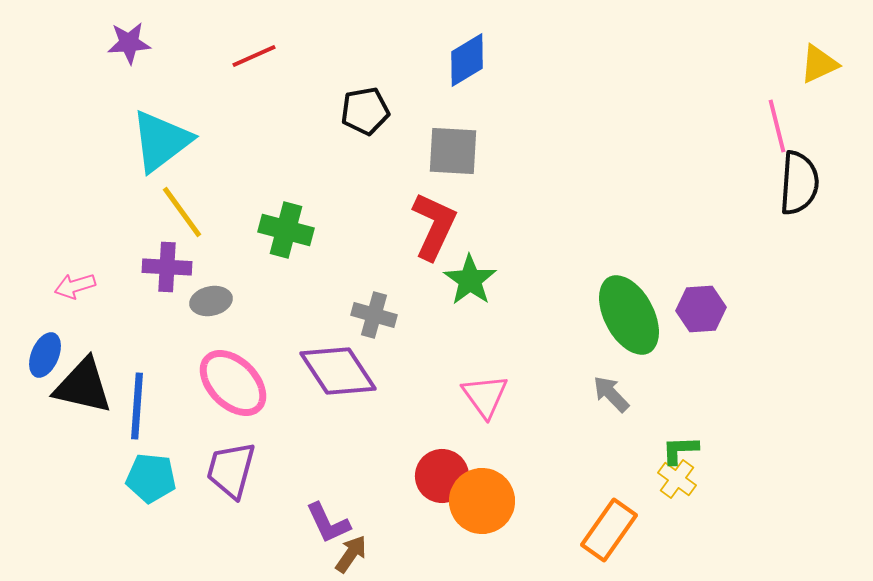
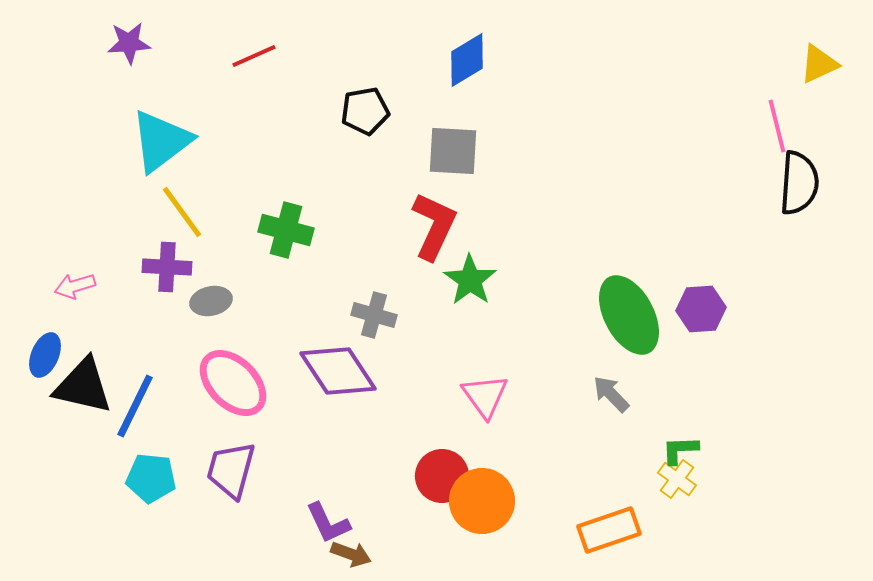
blue line: moved 2 px left; rotated 22 degrees clockwise
orange rectangle: rotated 36 degrees clockwise
brown arrow: rotated 75 degrees clockwise
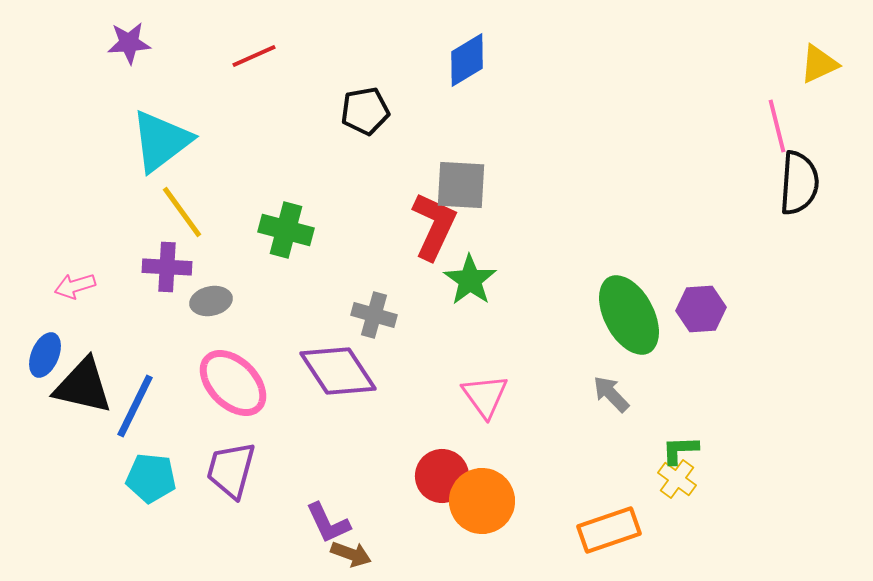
gray square: moved 8 px right, 34 px down
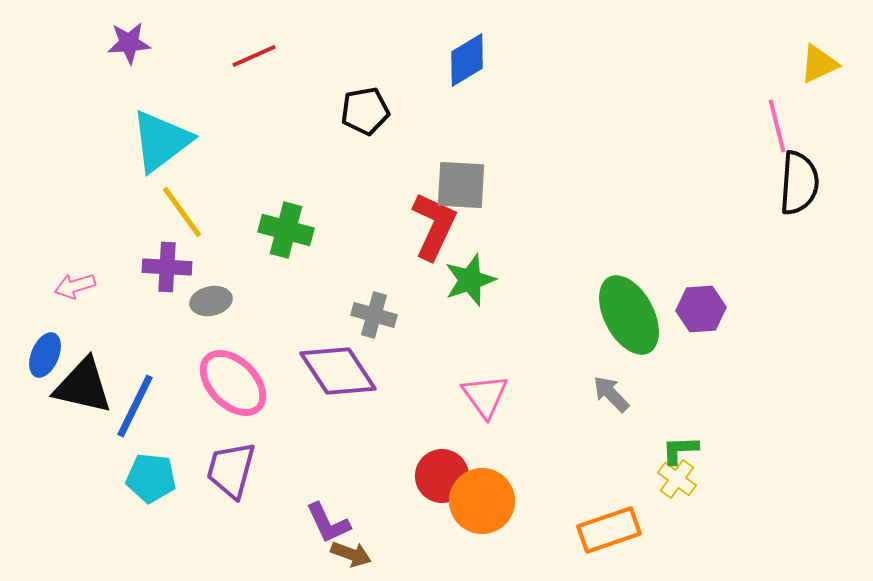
green star: rotated 18 degrees clockwise
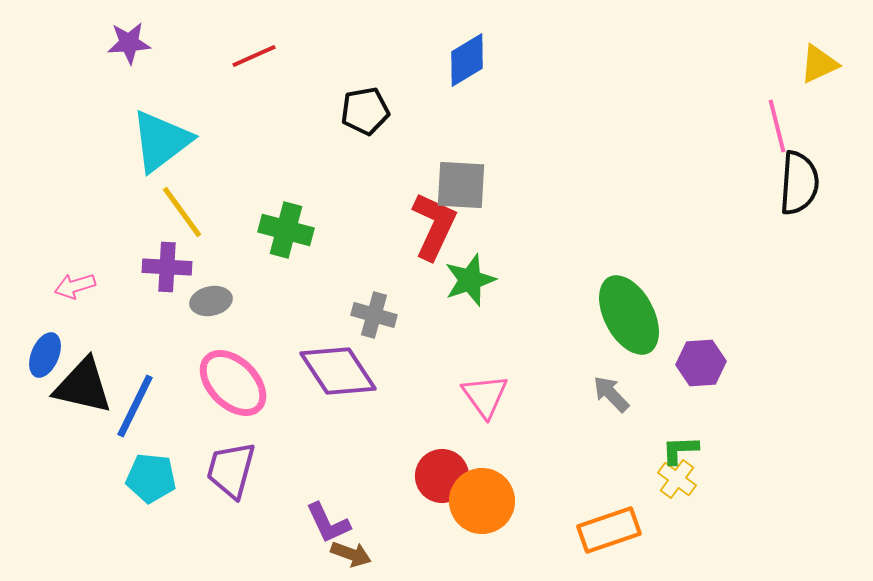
purple hexagon: moved 54 px down
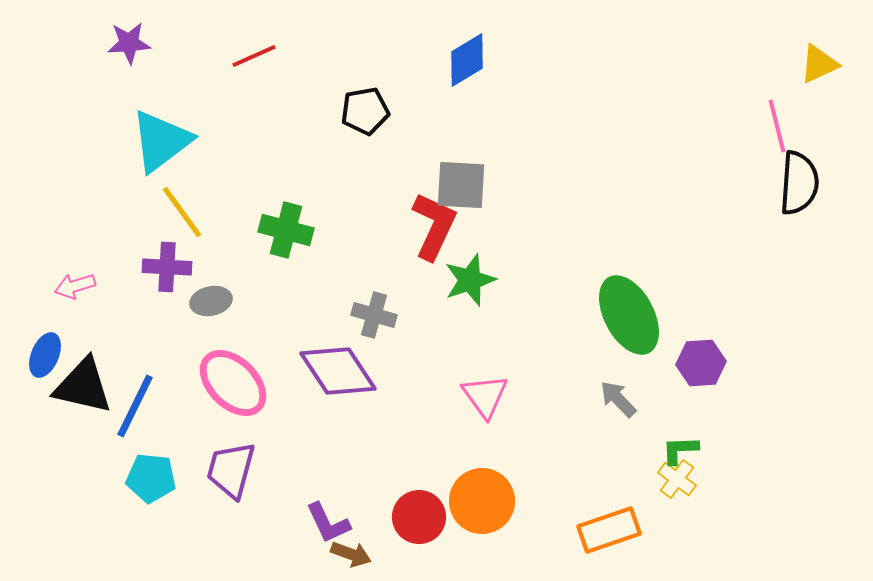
gray arrow: moved 7 px right, 5 px down
red circle: moved 23 px left, 41 px down
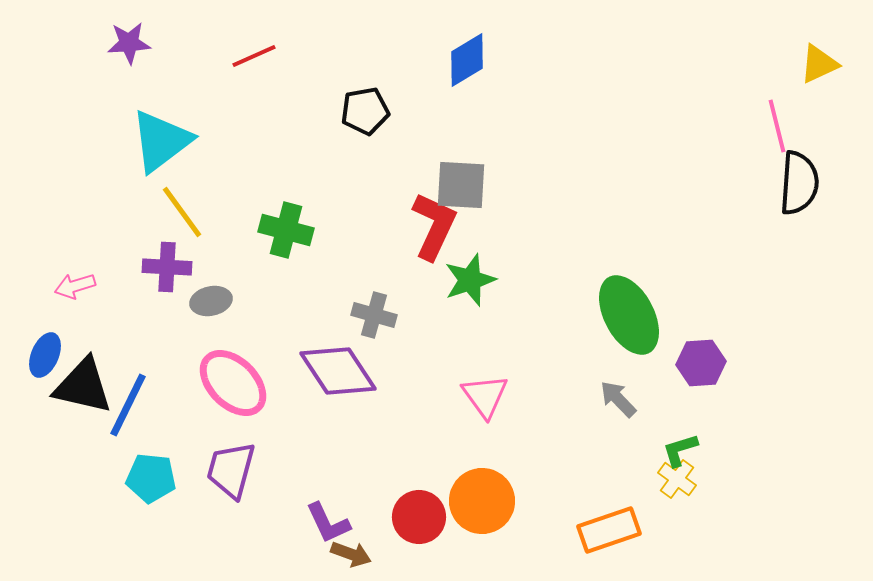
blue line: moved 7 px left, 1 px up
green L-shape: rotated 15 degrees counterclockwise
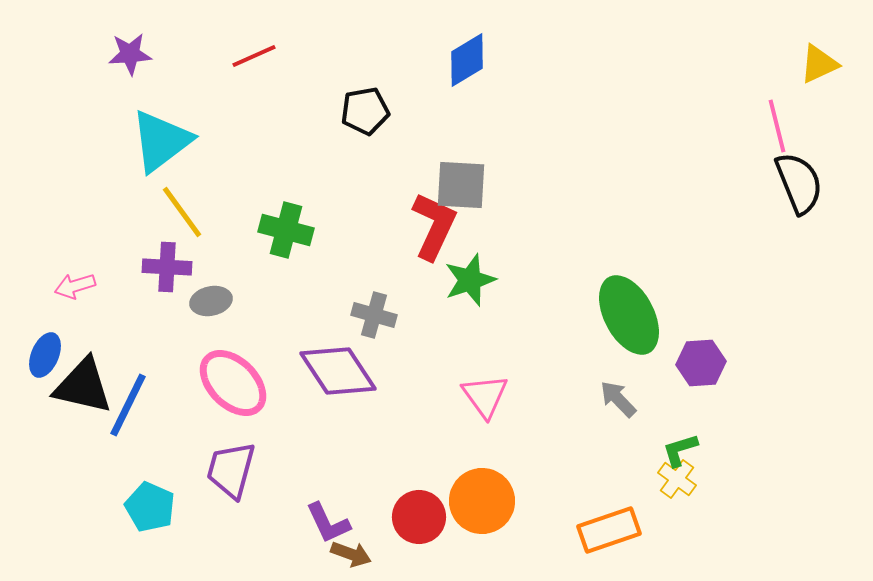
purple star: moved 1 px right, 11 px down
black semicircle: rotated 26 degrees counterclockwise
cyan pentagon: moved 1 px left, 29 px down; rotated 18 degrees clockwise
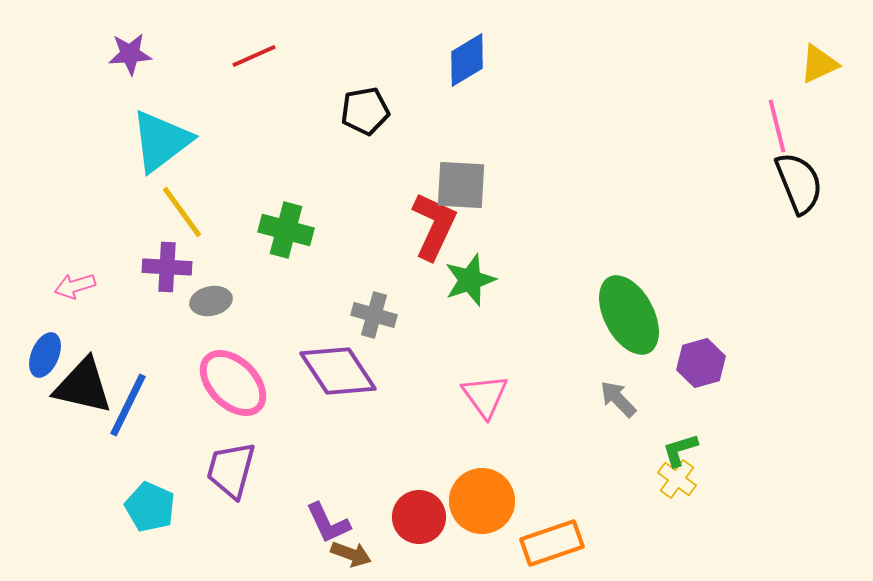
purple hexagon: rotated 12 degrees counterclockwise
orange rectangle: moved 57 px left, 13 px down
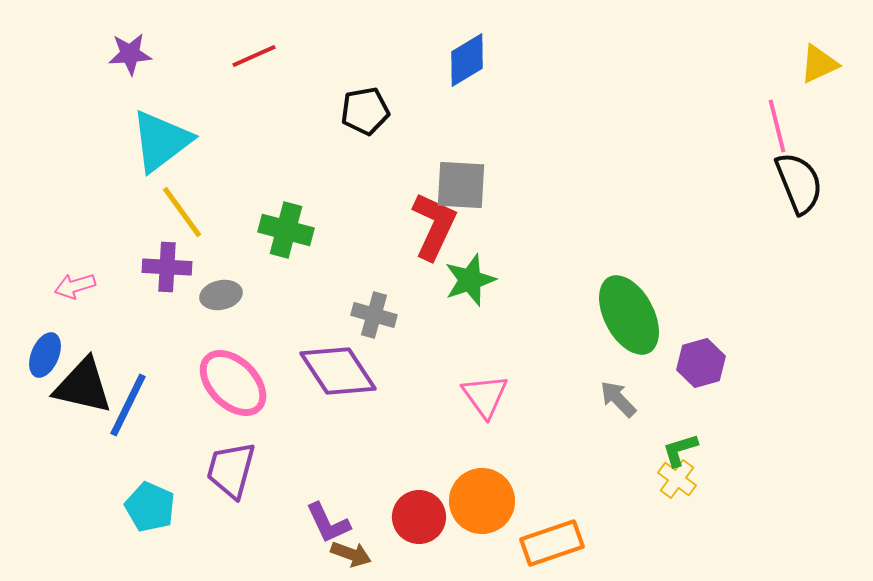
gray ellipse: moved 10 px right, 6 px up
